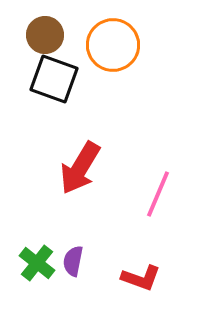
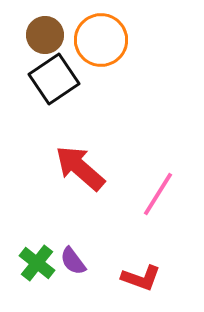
orange circle: moved 12 px left, 5 px up
black square: rotated 36 degrees clockwise
red arrow: rotated 100 degrees clockwise
pink line: rotated 9 degrees clockwise
purple semicircle: rotated 48 degrees counterclockwise
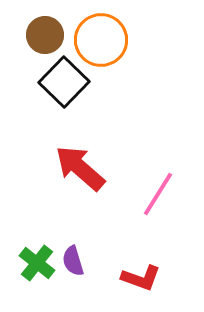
black square: moved 10 px right, 3 px down; rotated 12 degrees counterclockwise
purple semicircle: rotated 20 degrees clockwise
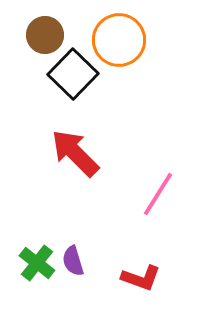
orange circle: moved 18 px right
black square: moved 9 px right, 8 px up
red arrow: moved 5 px left, 15 px up; rotated 4 degrees clockwise
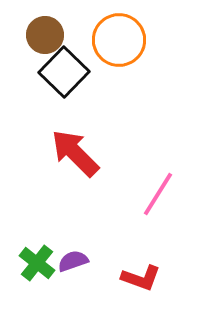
black square: moved 9 px left, 2 px up
purple semicircle: rotated 88 degrees clockwise
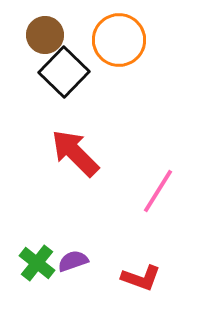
pink line: moved 3 px up
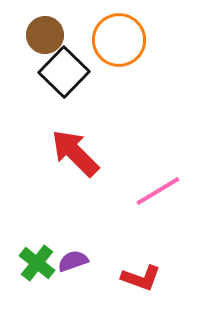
pink line: rotated 27 degrees clockwise
